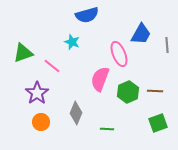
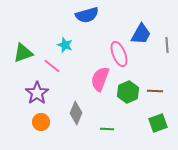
cyan star: moved 7 px left, 3 px down
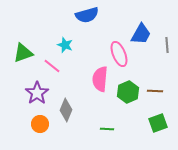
pink semicircle: rotated 15 degrees counterclockwise
gray diamond: moved 10 px left, 3 px up
orange circle: moved 1 px left, 2 px down
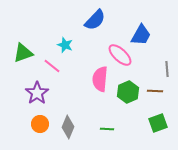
blue semicircle: moved 8 px right, 5 px down; rotated 30 degrees counterclockwise
blue trapezoid: moved 1 px down
gray line: moved 24 px down
pink ellipse: moved 1 px right, 1 px down; rotated 25 degrees counterclockwise
gray diamond: moved 2 px right, 17 px down
